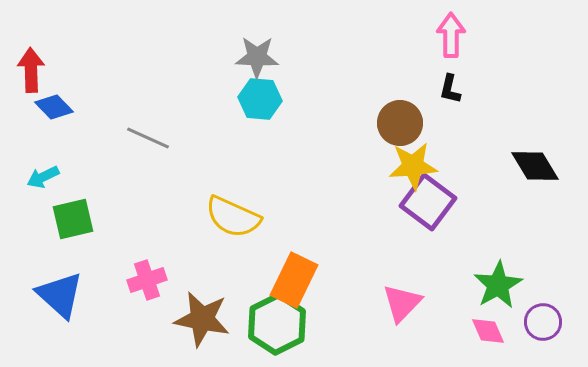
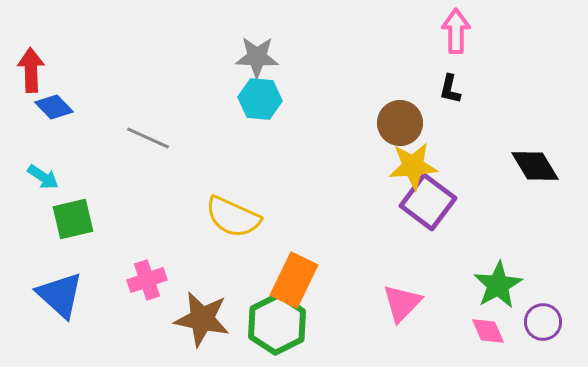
pink arrow: moved 5 px right, 4 px up
cyan arrow: rotated 120 degrees counterclockwise
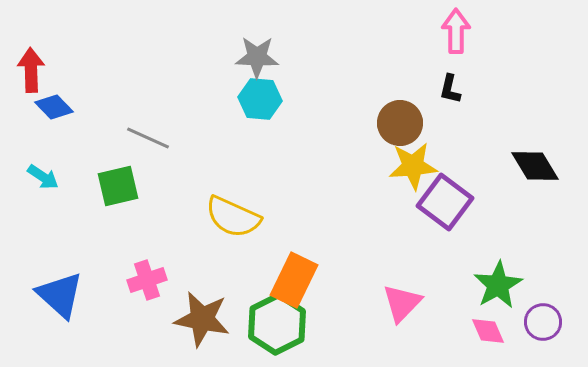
purple square: moved 17 px right
green square: moved 45 px right, 33 px up
